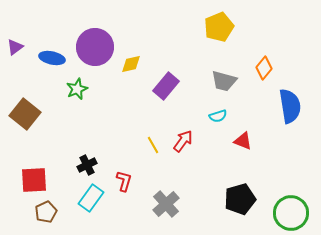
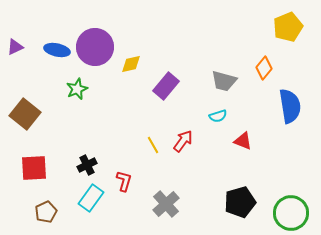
yellow pentagon: moved 69 px right
purple triangle: rotated 12 degrees clockwise
blue ellipse: moved 5 px right, 8 px up
red square: moved 12 px up
black pentagon: moved 3 px down
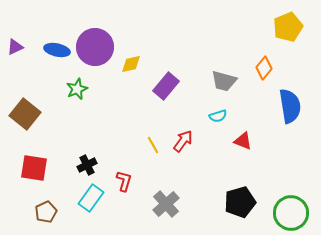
red square: rotated 12 degrees clockwise
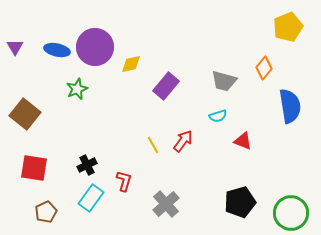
purple triangle: rotated 36 degrees counterclockwise
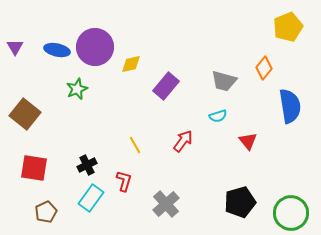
red triangle: moved 5 px right; rotated 30 degrees clockwise
yellow line: moved 18 px left
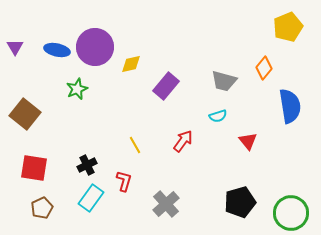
brown pentagon: moved 4 px left, 4 px up
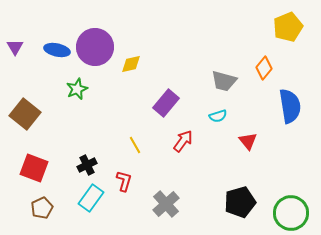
purple rectangle: moved 17 px down
red square: rotated 12 degrees clockwise
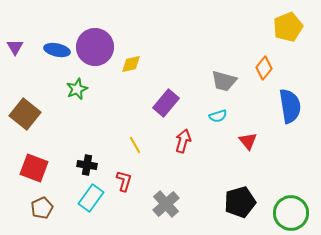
red arrow: rotated 20 degrees counterclockwise
black cross: rotated 36 degrees clockwise
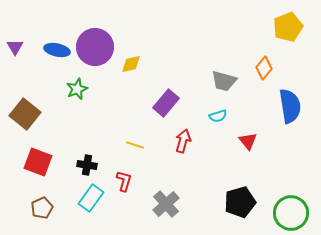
yellow line: rotated 42 degrees counterclockwise
red square: moved 4 px right, 6 px up
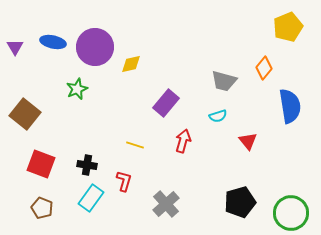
blue ellipse: moved 4 px left, 8 px up
red square: moved 3 px right, 2 px down
brown pentagon: rotated 25 degrees counterclockwise
